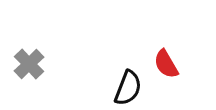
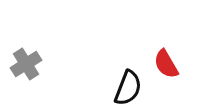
gray cross: moved 3 px left; rotated 12 degrees clockwise
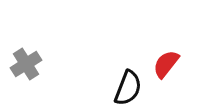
red semicircle: rotated 68 degrees clockwise
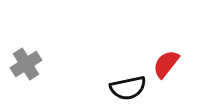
black semicircle: rotated 57 degrees clockwise
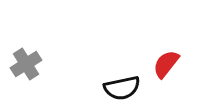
black semicircle: moved 6 px left
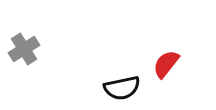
gray cross: moved 2 px left, 15 px up
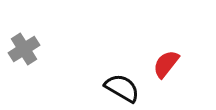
black semicircle: rotated 138 degrees counterclockwise
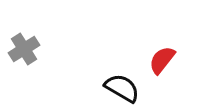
red semicircle: moved 4 px left, 4 px up
